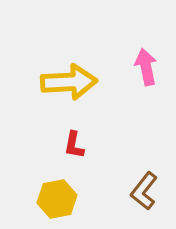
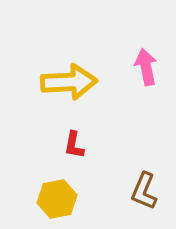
brown L-shape: rotated 15 degrees counterclockwise
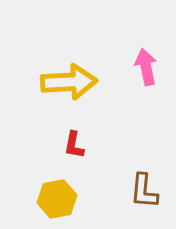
brown L-shape: rotated 18 degrees counterclockwise
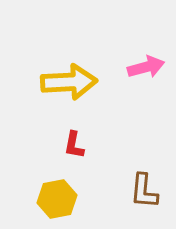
pink arrow: rotated 87 degrees clockwise
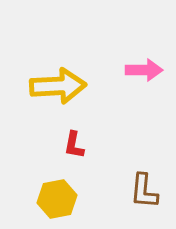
pink arrow: moved 2 px left, 3 px down; rotated 15 degrees clockwise
yellow arrow: moved 11 px left, 4 px down
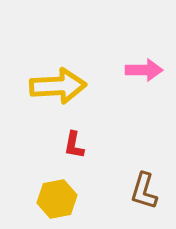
brown L-shape: rotated 12 degrees clockwise
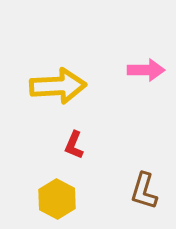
pink arrow: moved 2 px right
red L-shape: rotated 12 degrees clockwise
yellow hexagon: rotated 21 degrees counterclockwise
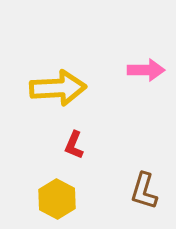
yellow arrow: moved 2 px down
